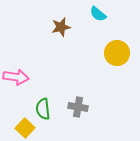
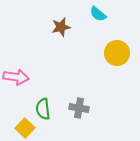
gray cross: moved 1 px right, 1 px down
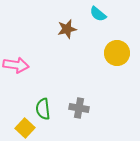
brown star: moved 6 px right, 2 px down
pink arrow: moved 12 px up
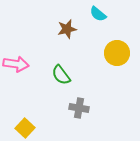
pink arrow: moved 1 px up
green semicircle: moved 18 px right, 34 px up; rotated 30 degrees counterclockwise
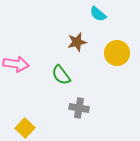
brown star: moved 10 px right, 13 px down
